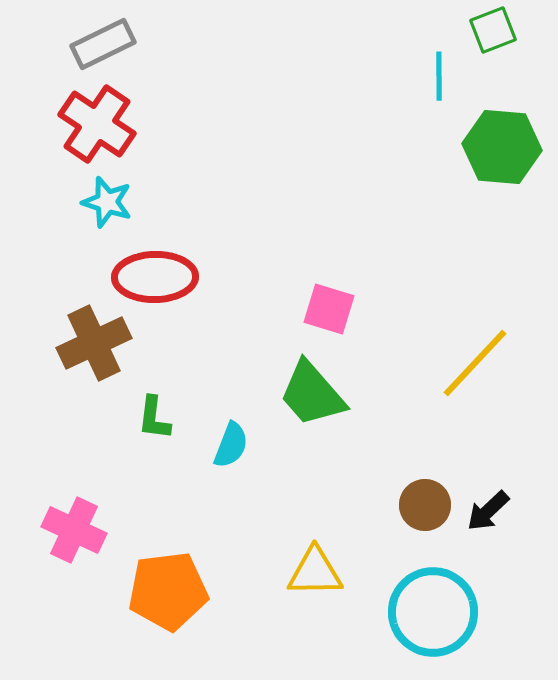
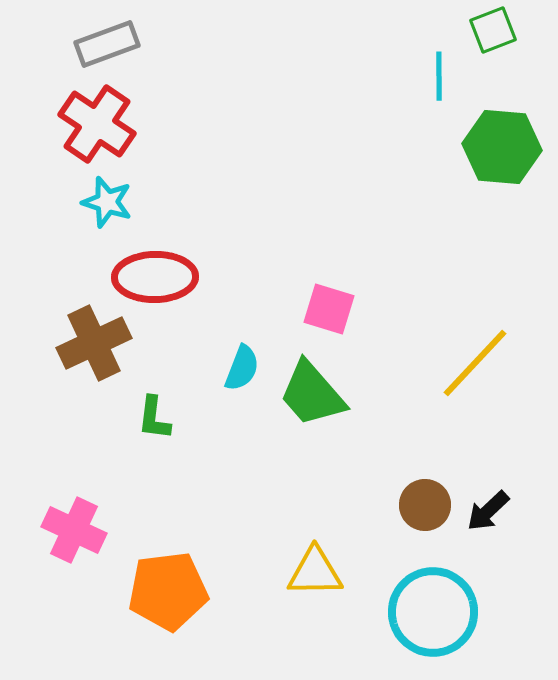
gray rectangle: moved 4 px right; rotated 6 degrees clockwise
cyan semicircle: moved 11 px right, 77 px up
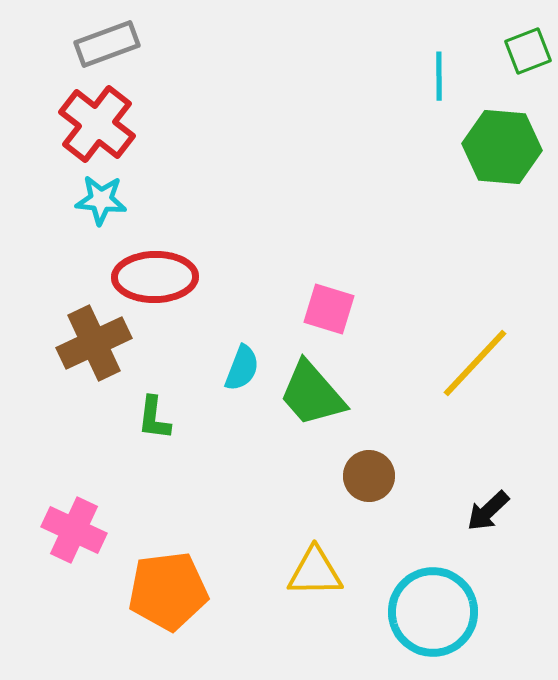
green square: moved 35 px right, 21 px down
red cross: rotated 4 degrees clockwise
cyan star: moved 6 px left, 2 px up; rotated 12 degrees counterclockwise
brown circle: moved 56 px left, 29 px up
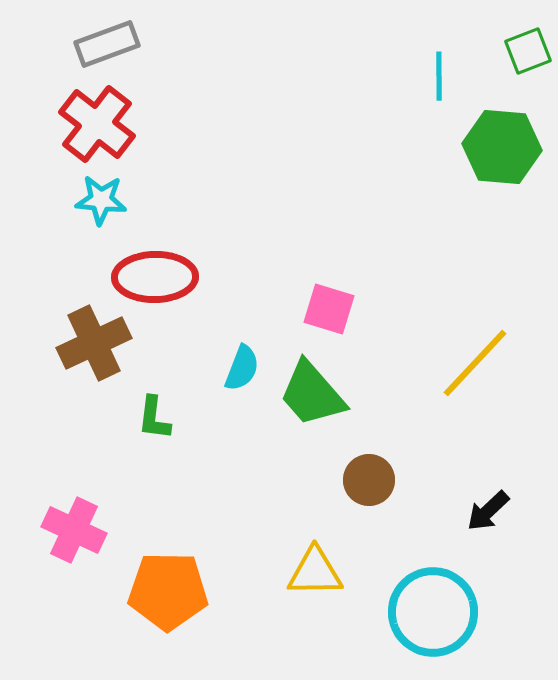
brown circle: moved 4 px down
orange pentagon: rotated 8 degrees clockwise
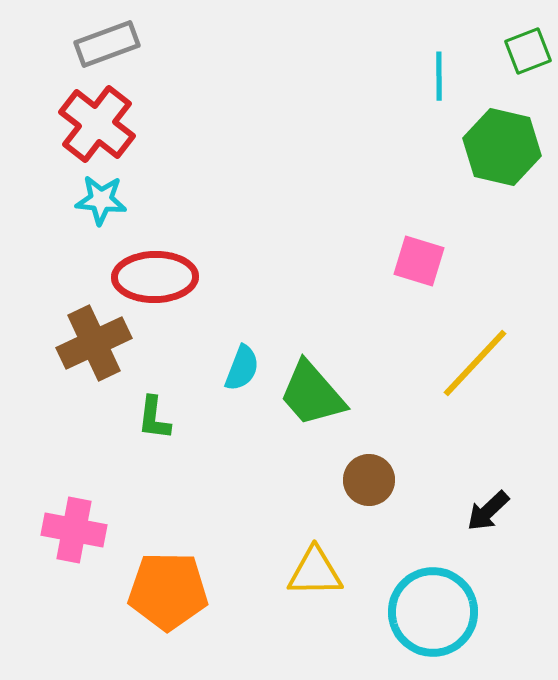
green hexagon: rotated 8 degrees clockwise
pink square: moved 90 px right, 48 px up
pink cross: rotated 14 degrees counterclockwise
